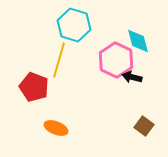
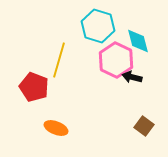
cyan hexagon: moved 24 px right, 1 px down
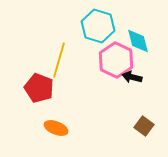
red pentagon: moved 5 px right, 1 px down
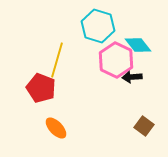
cyan diamond: moved 4 px down; rotated 24 degrees counterclockwise
yellow line: moved 2 px left
black arrow: rotated 18 degrees counterclockwise
red pentagon: moved 2 px right
orange ellipse: rotated 25 degrees clockwise
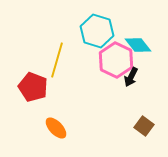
cyan hexagon: moved 1 px left, 5 px down
black arrow: moved 1 px left; rotated 60 degrees counterclockwise
red pentagon: moved 8 px left, 1 px up
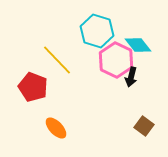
yellow line: rotated 60 degrees counterclockwise
black arrow: rotated 12 degrees counterclockwise
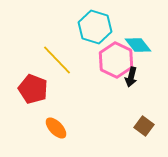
cyan hexagon: moved 2 px left, 4 px up
red pentagon: moved 2 px down
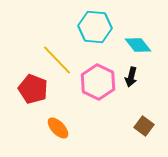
cyan hexagon: rotated 12 degrees counterclockwise
pink hexagon: moved 18 px left, 22 px down
orange ellipse: moved 2 px right
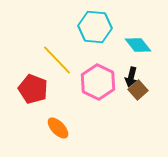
brown square: moved 6 px left, 36 px up; rotated 12 degrees clockwise
